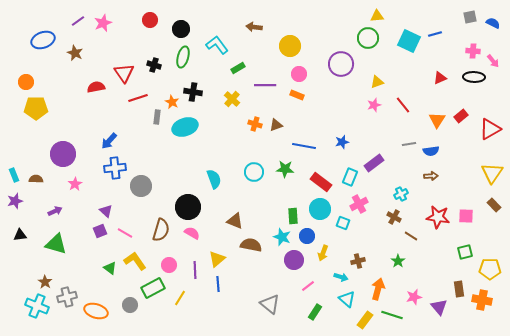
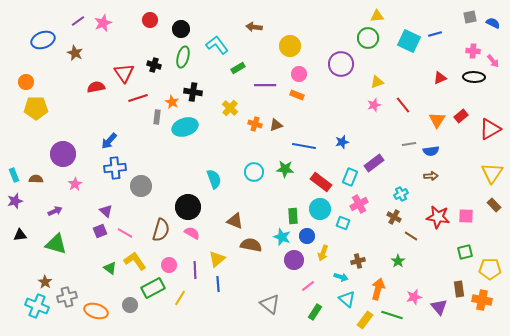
yellow cross at (232, 99): moved 2 px left, 9 px down
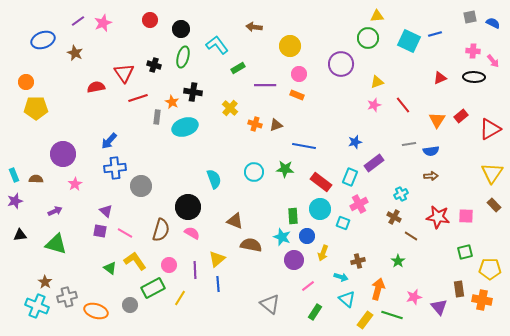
blue star at (342, 142): moved 13 px right
purple square at (100, 231): rotated 32 degrees clockwise
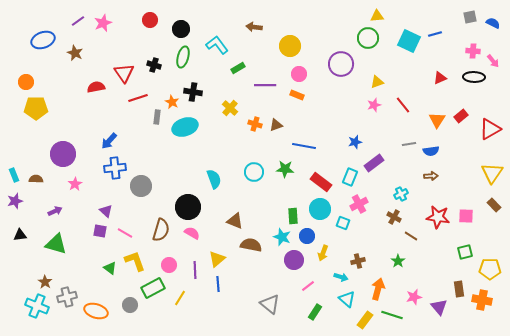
yellow L-shape at (135, 261): rotated 15 degrees clockwise
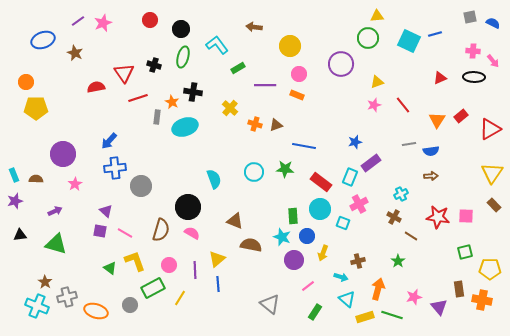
purple rectangle at (374, 163): moved 3 px left
yellow rectangle at (365, 320): moved 3 px up; rotated 36 degrees clockwise
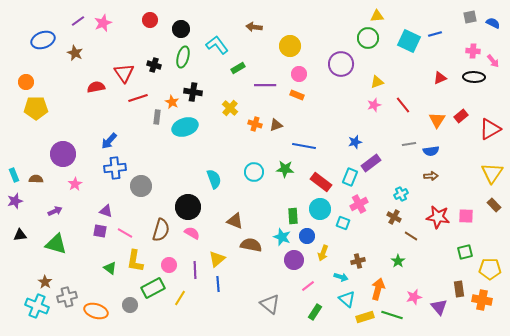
purple triangle at (106, 211): rotated 24 degrees counterclockwise
yellow L-shape at (135, 261): rotated 150 degrees counterclockwise
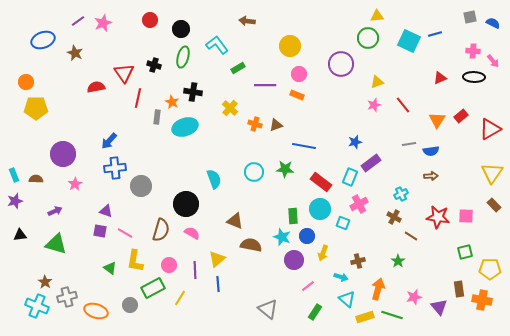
brown arrow at (254, 27): moved 7 px left, 6 px up
red line at (138, 98): rotated 60 degrees counterclockwise
black circle at (188, 207): moved 2 px left, 3 px up
gray triangle at (270, 304): moved 2 px left, 5 px down
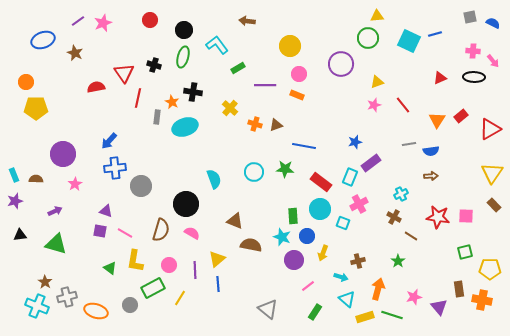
black circle at (181, 29): moved 3 px right, 1 px down
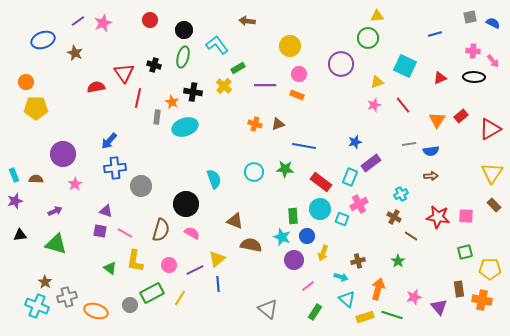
cyan square at (409, 41): moved 4 px left, 25 px down
yellow cross at (230, 108): moved 6 px left, 22 px up
brown triangle at (276, 125): moved 2 px right, 1 px up
cyan square at (343, 223): moved 1 px left, 4 px up
purple line at (195, 270): rotated 66 degrees clockwise
green rectangle at (153, 288): moved 1 px left, 5 px down
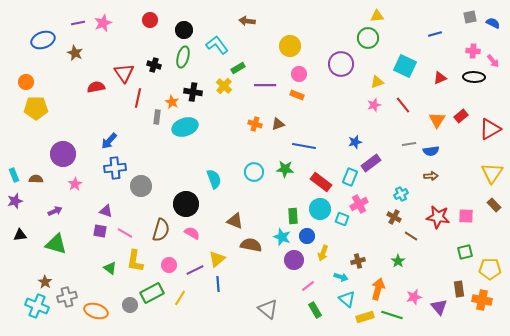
purple line at (78, 21): moved 2 px down; rotated 24 degrees clockwise
green rectangle at (315, 312): moved 2 px up; rotated 63 degrees counterclockwise
